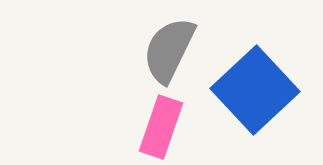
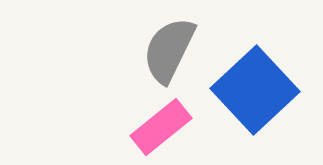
pink rectangle: rotated 32 degrees clockwise
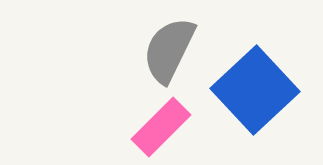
pink rectangle: rotated 6 degrees counterclockwise
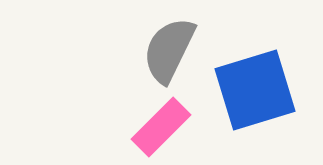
blue square: rotated 26 degrees clockwise
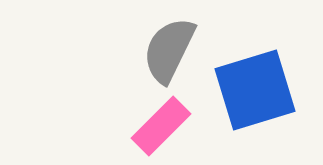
pink rectangle: moved 1 px up
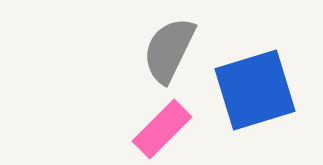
pink rectangle: moved 1 px right, 3 px down
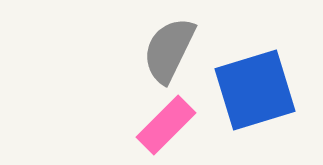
pink rectangle: moved 4 px right, 4 px up
